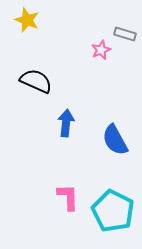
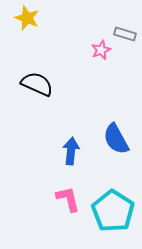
yellow star: moved 2 px up
black semicircle: moved 1 px right, 3 px down
blue arrow: moved 5 px right, 28 px down
blue semicircle: moved 1 px right, 1 px up
pink L-shape: moved 2 px down; rotated 12 degrees counterclockwise
cyan pentagon: rotated 6 degrees clockwise
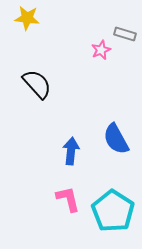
yellow star: rotated 15 degrees counterclockwise
black semicircle: rotated 24 degrees clockwise
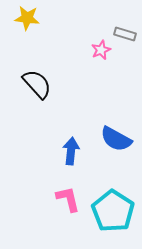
blue semicircle: rotated 32 degrees counterclockwise
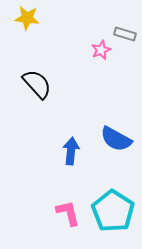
pink L-shape: moved 14 px down
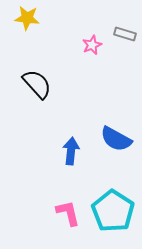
pink star: moved 9 px left, 5 px up
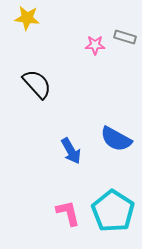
gray rectangle: moved 3 px down
pink star: moved 3 px right; rotated 24 degrees clockwise
blue arrow: rotated 144 degrees clockwise
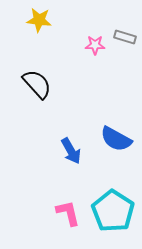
yellow star: moved 12 px right, 2 px down
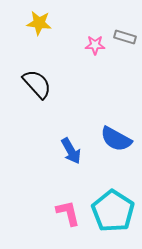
yellow star: moved 3 px down
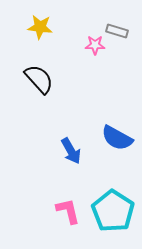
yellow star: moved 1 px right, 4 px down
gray rectangle: moved 8 px left, 6 px up
black semicircle: moved 2 px right, 5 px up
blue semicircle: moved 1 px right, 1 px up
pink L-shape: moved 2 px up
